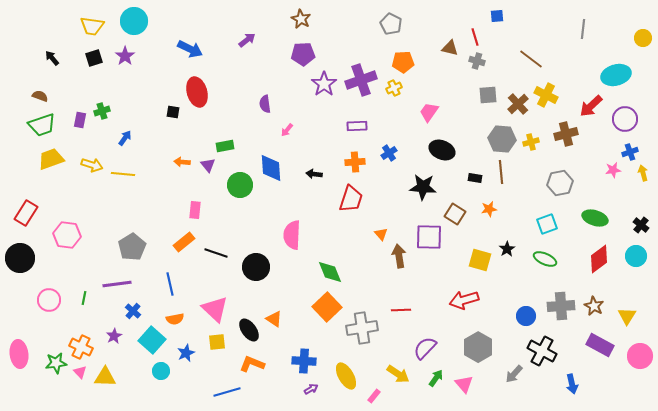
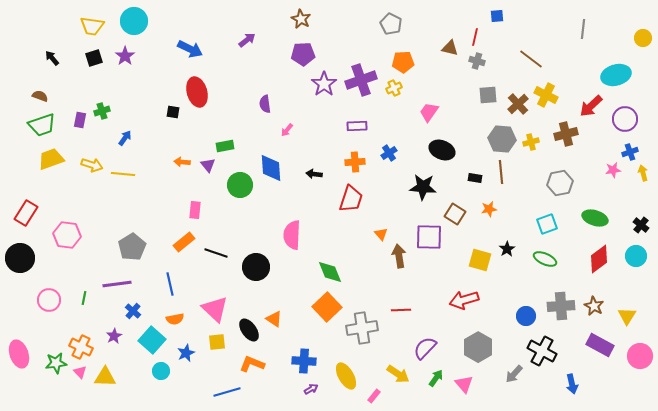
red line at (475, 37): rotated 30 degrees clockwise
pink ellipse at (19, 354): rotated 12 degrees counterclockwise
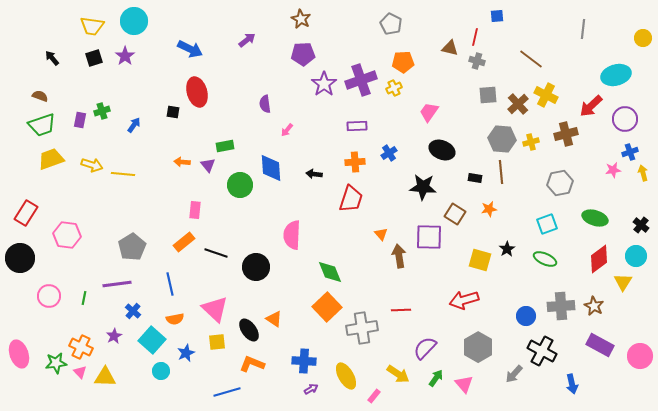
blue arrow at (125, 138): moved 9 px right, 13 px up
pink circle at (49, 300): moved 4 px up
yellow triangle at (627, 316): moved 4 px left, 34 px up
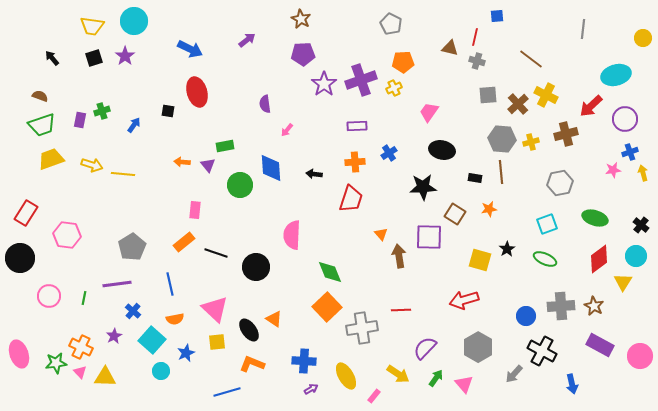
black square at (173, 112): moved 5 px left, 1 px up
black ellipse at (442, 150): rotated 10 degrees counterclockwise
black star at (423, 187): rotated 8 degrees counterclockwise
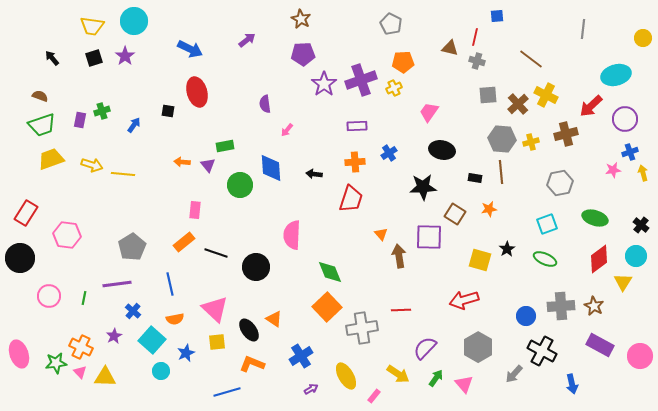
blue cross at (304, 361): moved 3 px left, 5 px up; rotated 35 degrees counterclockwise
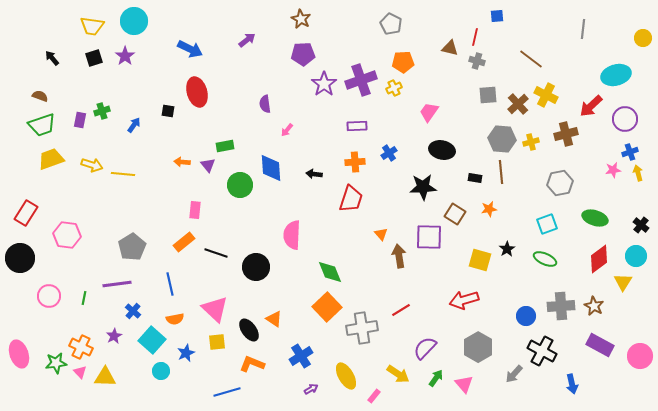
yellow arrow at (643, 173): moved 5 px left
red line at (401, 310): rotated 30 degrees counterclockwise
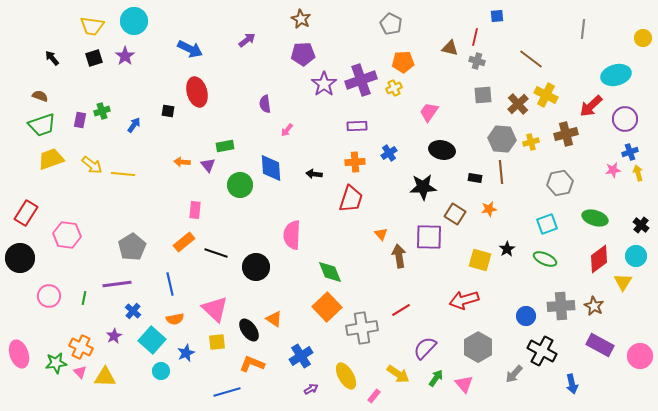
gray square at (488, 95): moved 5 px left
yellow arrow at (92, 165): rotated 20 degrees clockwise
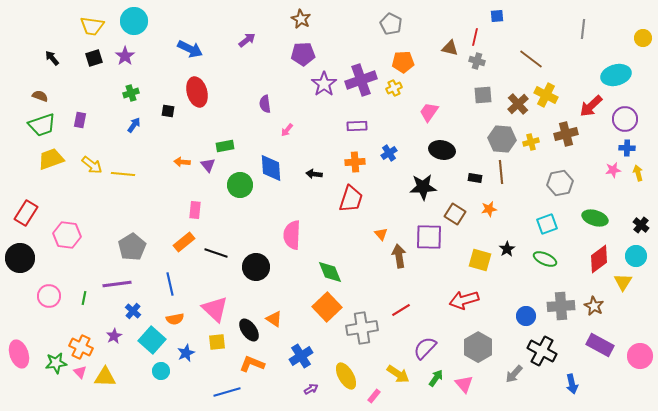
green cross at (102, 111): moved 29 px right, 18 px up
blue cross at (630, 152): moved 3 px left, 4 px up; rotated 21 degrees clockwise
